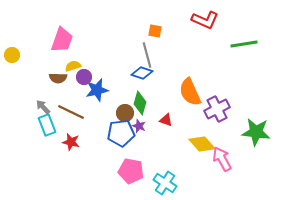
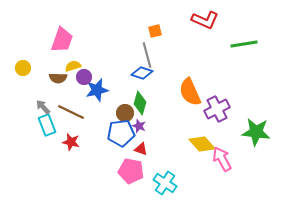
orange square: rotated 24 degrees counterclockwise
yellow circle: moved 11 px right, 13 px down
red triangle: moved 25 px left, 29 px down
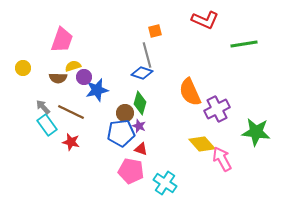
cyan rectangle: rotated 15 degrees counterclockwise
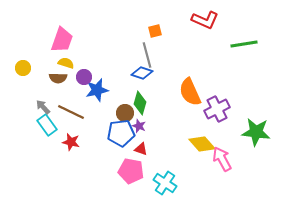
yellow semicircle: moved 7 px left, 3 px up; rotated 35 degrees clockwise
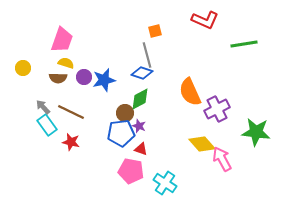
blue star: moved 7 px right, 10 px up
green diamond: moved 4 px up; rotated 45 degrees clockwise
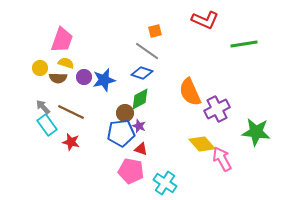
gray line: moved 4 px up; rotated 40 degrees counterclockwise
yellow circle: moved 17 px right
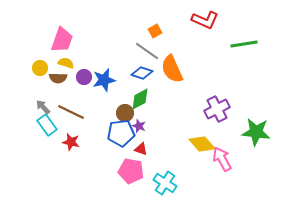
orange square: rotated 16 degrees counterclockwise
orange semicircle: moved 18 px left, 23 px up
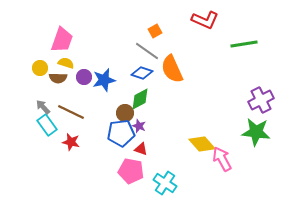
purple cross: moved 44 px right, 9 px up
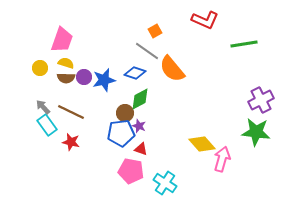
orange semicircle: rotated 16 degrees counterclockwise
blue diamond: moved 7 px left
brown semicircle: moved 8 px right
pink arrow: rotated 45 degrees clockwise
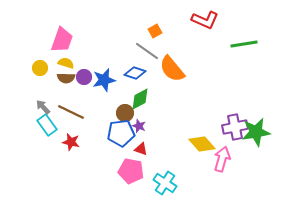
purple cross: moved 26 px left, 27 px down; rotated 15 degrees clockwise
green star: rotated 16 degrees counterclockwise
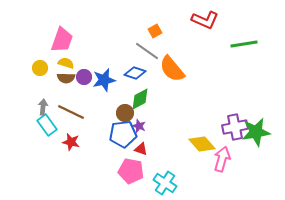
gray arrow: rotated 49 degrees clockwise
blue pentagon: moved 2 px right, 1 px down
